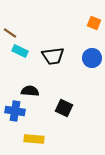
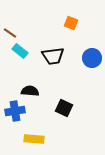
orange square: moved 23 px left
cyan rectangle: rotated 14 degrees clockwise
blue cross: rotated 18 degrees counterclockwise
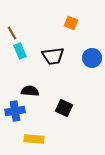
brown line: moved 2 px right; rotated 24 degrees clockwise
cyan rectangle: rotated 28 degrees clockwise
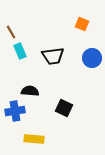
orange square: moved 11 px right, 1 px down
brown line: moved 1 px left, 1 px up
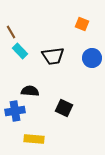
cyan rectangle: rotated 21 degrees counterclockwise
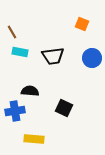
brown line: moved 1 px right
cyan rectangle: moved 1 px down; rotated 35 degrees counterclockwise
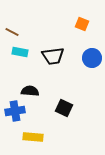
brown line: rotated 32 degrees counterclockwise
yellow rectangle: moved 1 px left, 2 px up
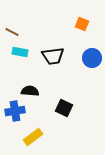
yellow rectangle: rotated 42 degrees counterclockwise
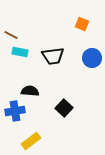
brown line: moved 1 px left, 3 px down
black square: rotated 18 degrees clockwise
yellow rectangle: moved 2 px left, 4 px down
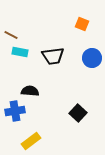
black square: moved 14 px right, 5 px down
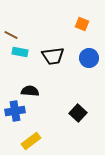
blue circle: moved 3 px left
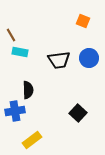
orange square: moved 1 px right, 3 px up
brown line: rotated 32 degrees clockwise
black trapezoid: moved 6 px right, 4 px down
black semicircle: moved 2 px left, 1 px up; rotated 84 degrees clockwise
yellow rectangle: moved 1 px right, 1 px up
